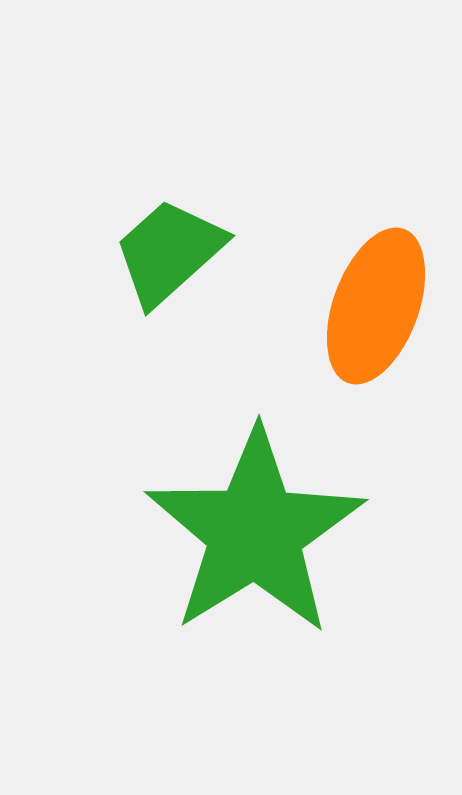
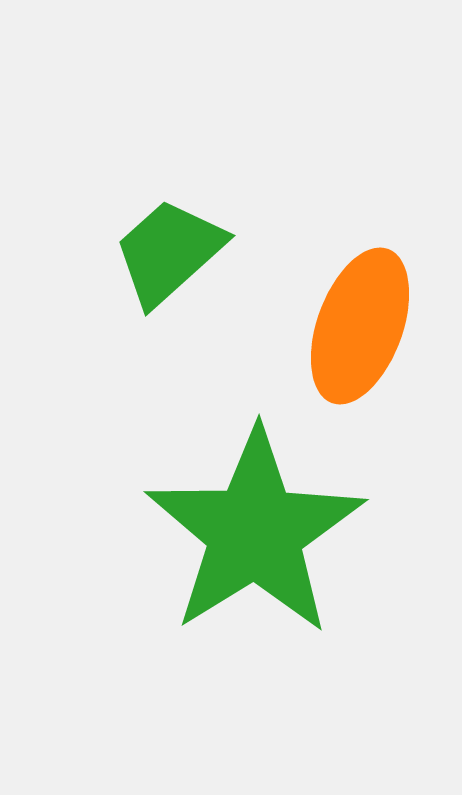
orange ellipse: moved 16 px left, 20 px down
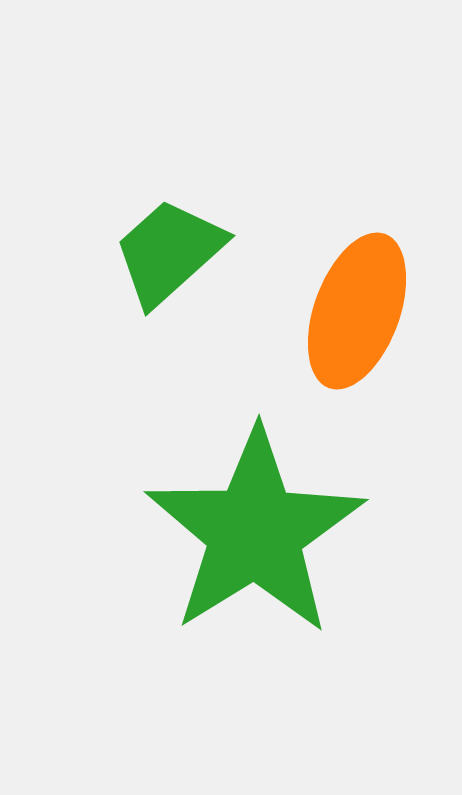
orange ellipse: moved 3 px left, 15 px up
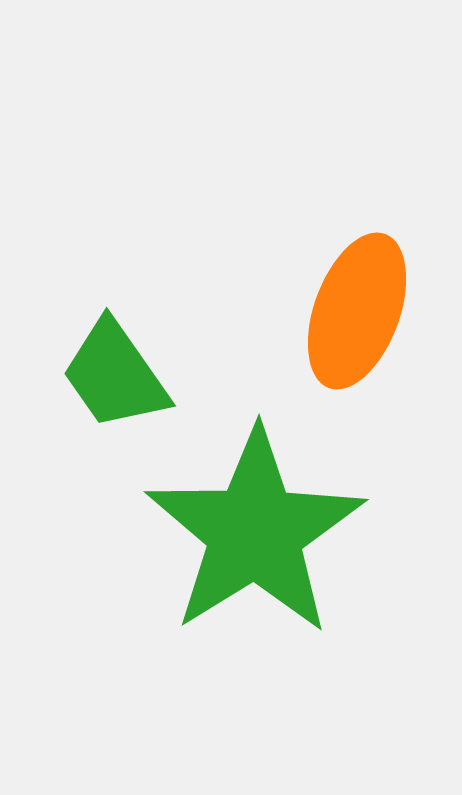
green trapezoid: moved 54 px left, 123 px down; rotated 83 degrees counterclockwise
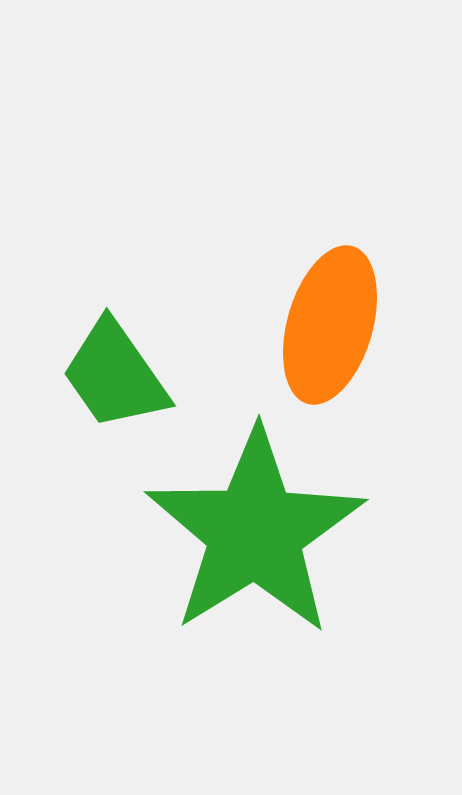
orange ellipse: moved 27 px left, 14 px down; rotated 4 degrees counterclockwise
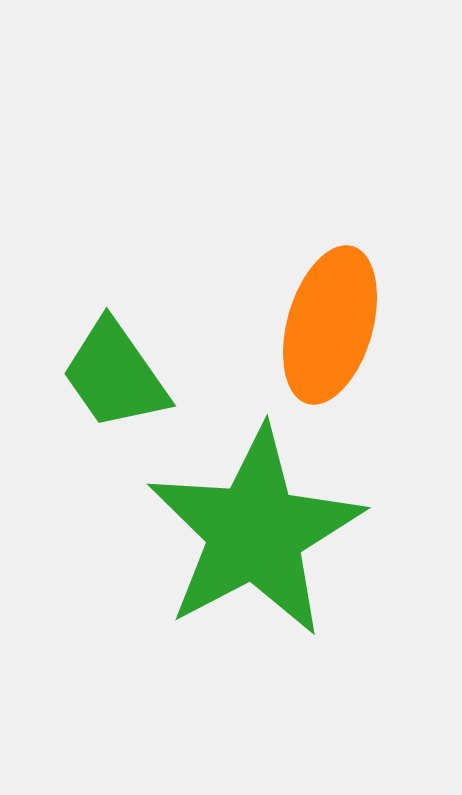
green star: rotated 4 degrees clockwise
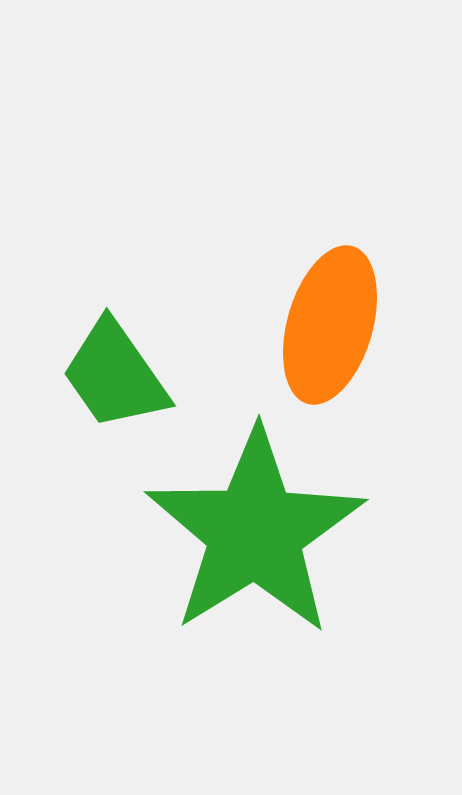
green star: rotated 4 degrees counterclockwise
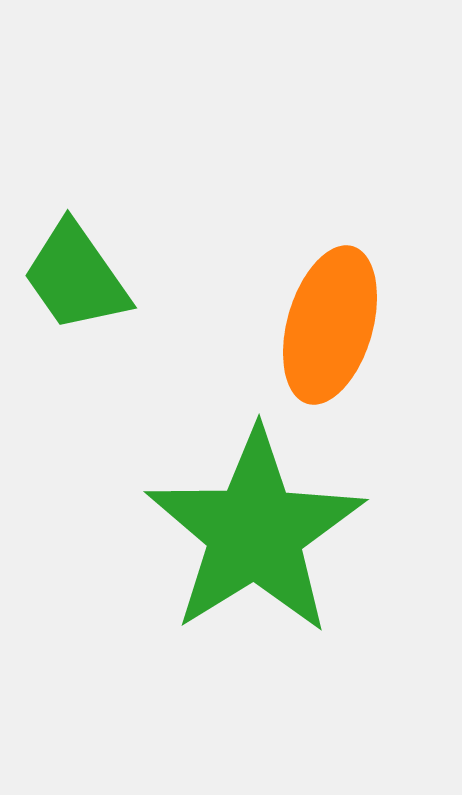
green trapezoid: moved 39 px left, 98 px up
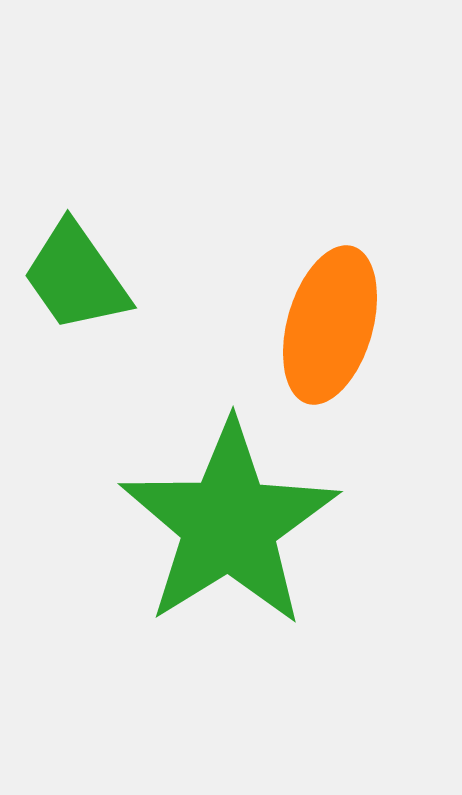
green star: moved 26 px left, 8 px up
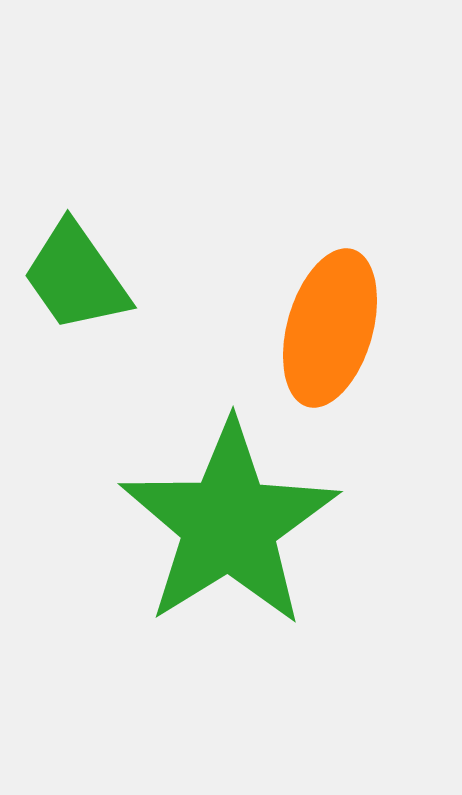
orange ellipse: moved 3 px down
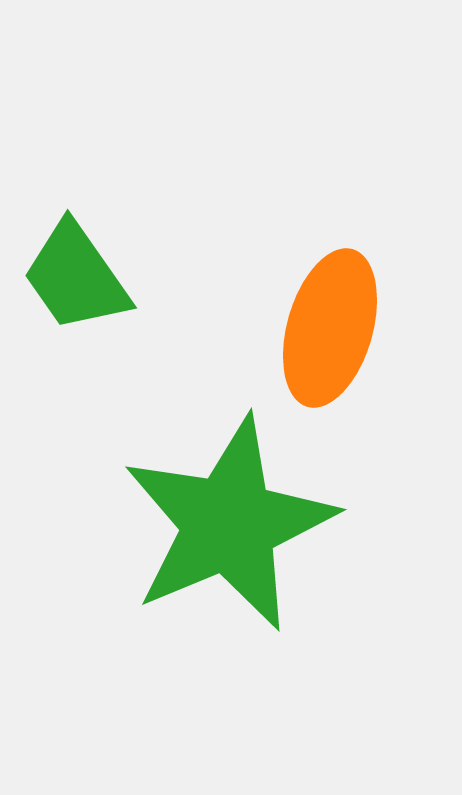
green star: rotated 9 degrees clockwise
